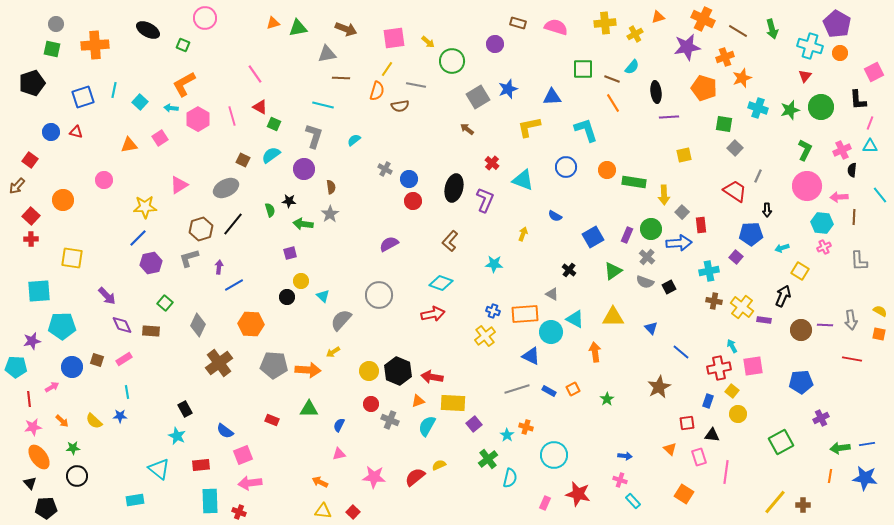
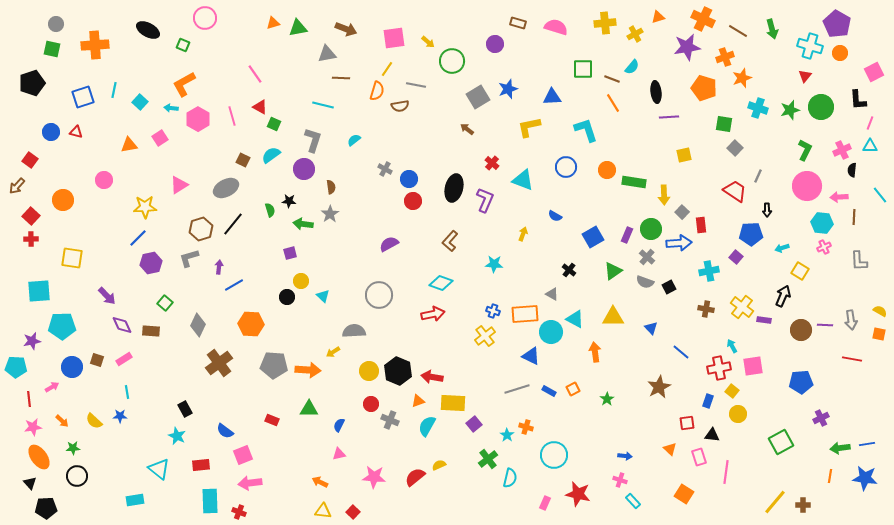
gray L-shape at (314, 136): moved 1 px left, 4 px down
brown cross at (714, 301): moved 8 px left, 8 px down
gray semicircle at (341, 320): moved 13 px right, 11 px down; rotated 45 degrees clockwise
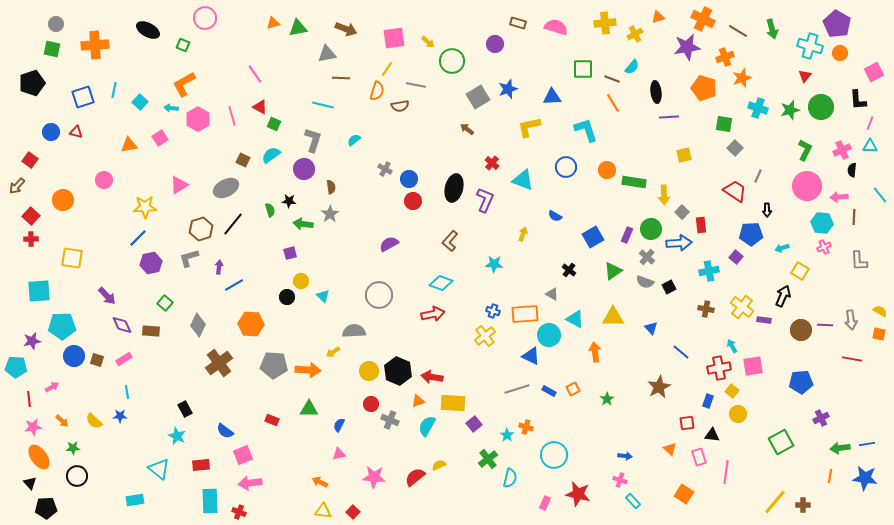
cyan circle at (551, 332): moved 2 px left, 3 px down
blue circle at (72, 367): moved 2 px right, 11 px up
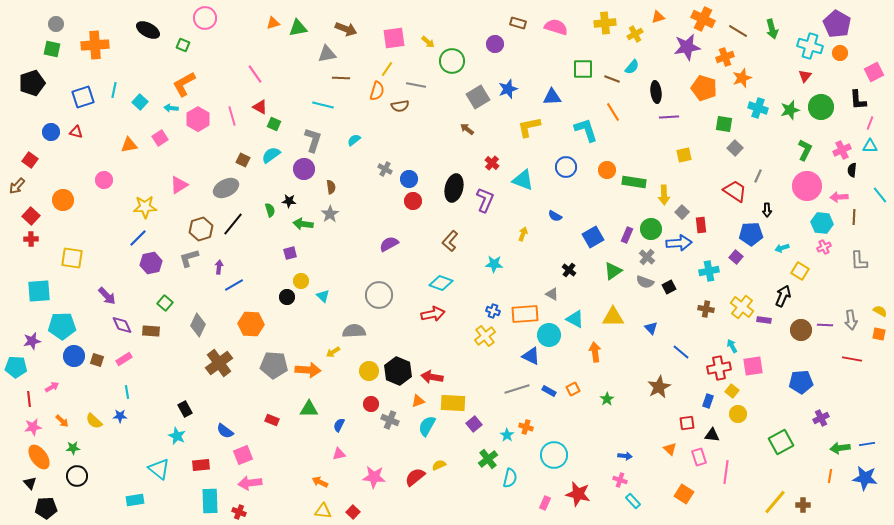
orange line at (613, 103): moved 9 px down
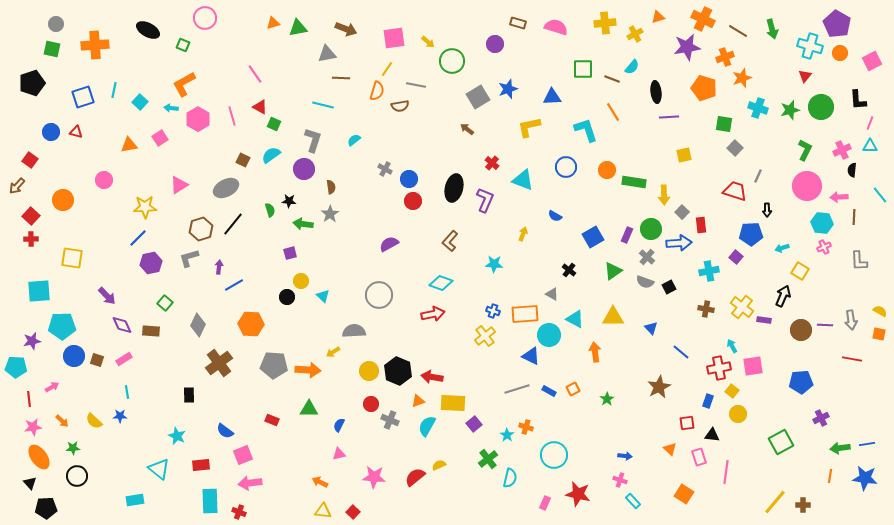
pink square at (874, 72): moved 2 px left, 11 px up
red trapezoid at (735, 191): rotated 15 degrees counterclockwise
black rectangle at (185, 409): moved 4 px right, 14 px up; rotated 28 degrees clockwise
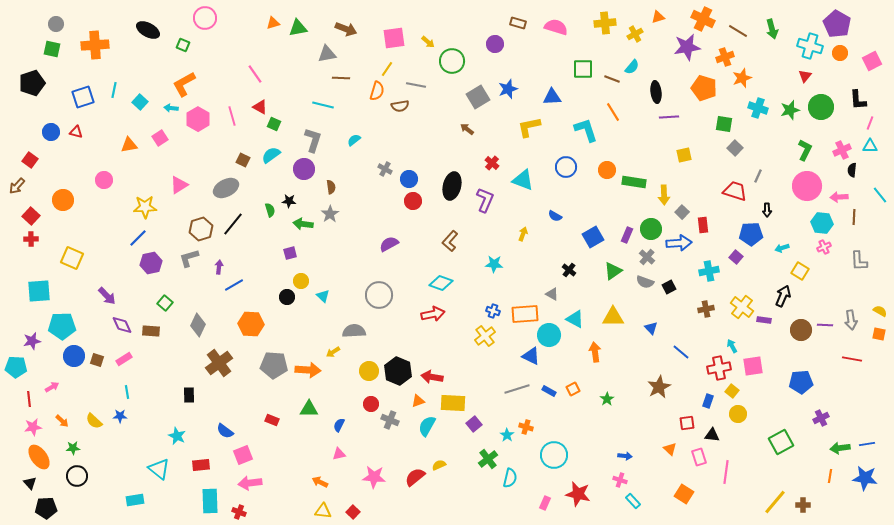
black ellipse at (454, 188): moved 2 px left, 2 px up
red rectangle at (701, 225): moved 2 px right
yellow square at (72, 258): rotated 15 degrees clockwise
brown cross at (706, 309): rotated 21 degrees counterclockwise
